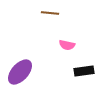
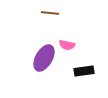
purple ellipse: moved 24 px right, 14 px up; rotated 12 degrees counterclockwise
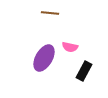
pink semicircle: moved 3 px right, 2 px down
black rectangle: rotated 54 degrees counterclockwise
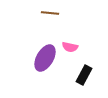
purple ellipse: moved 1 px right
black rectangle: moved 4 px down
